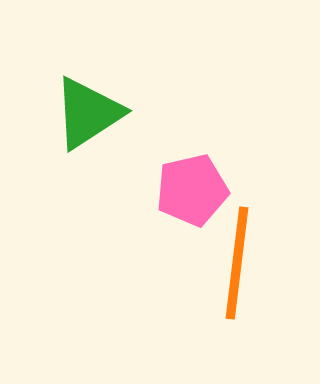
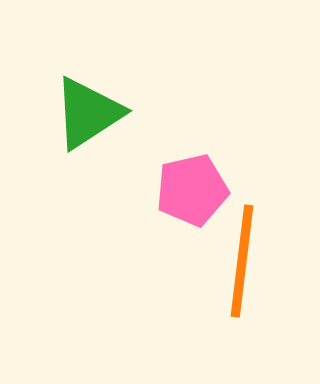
orange line: moved 5 px right, 2 px up
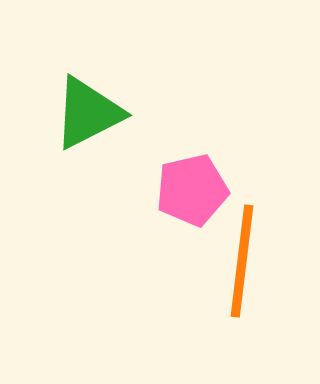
green triangle: rotated 6 degrees clockwise
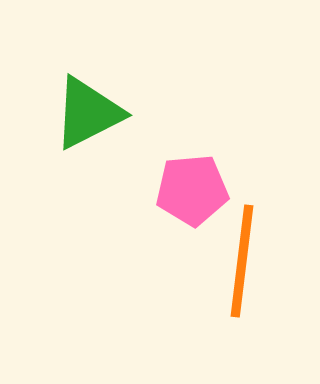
pink pentagon: rotated 8 degrees clockwise
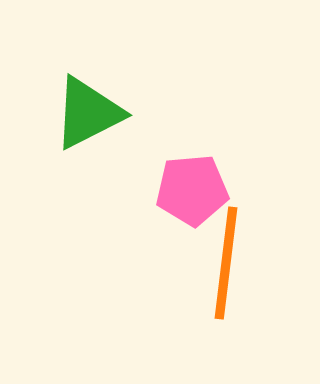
orange line: moved 16 px left, 2 px down
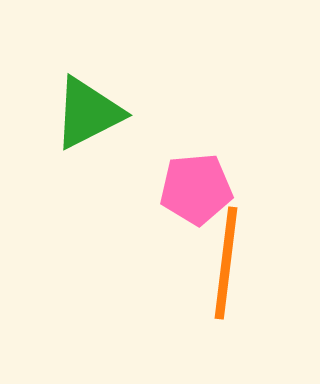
pink pentagon: moved 4 px right, 1 px up
